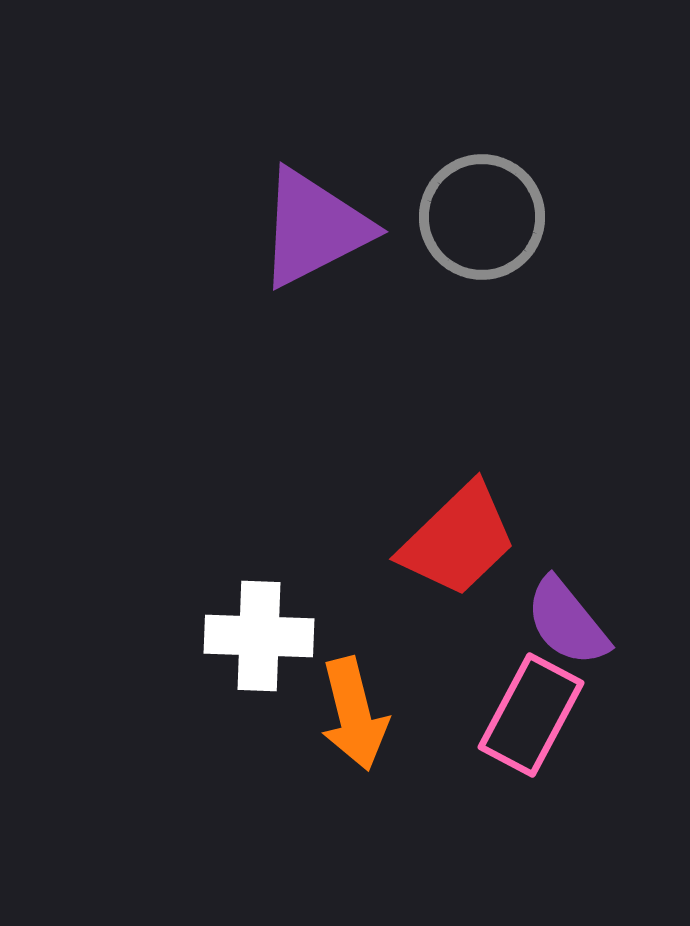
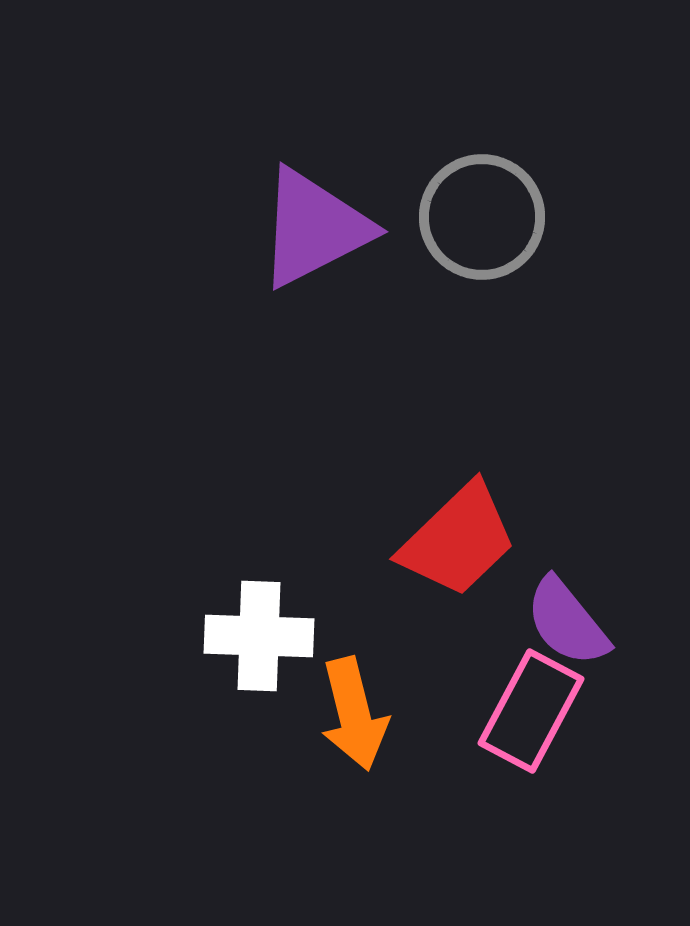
pink rectangle: moved 4 px up
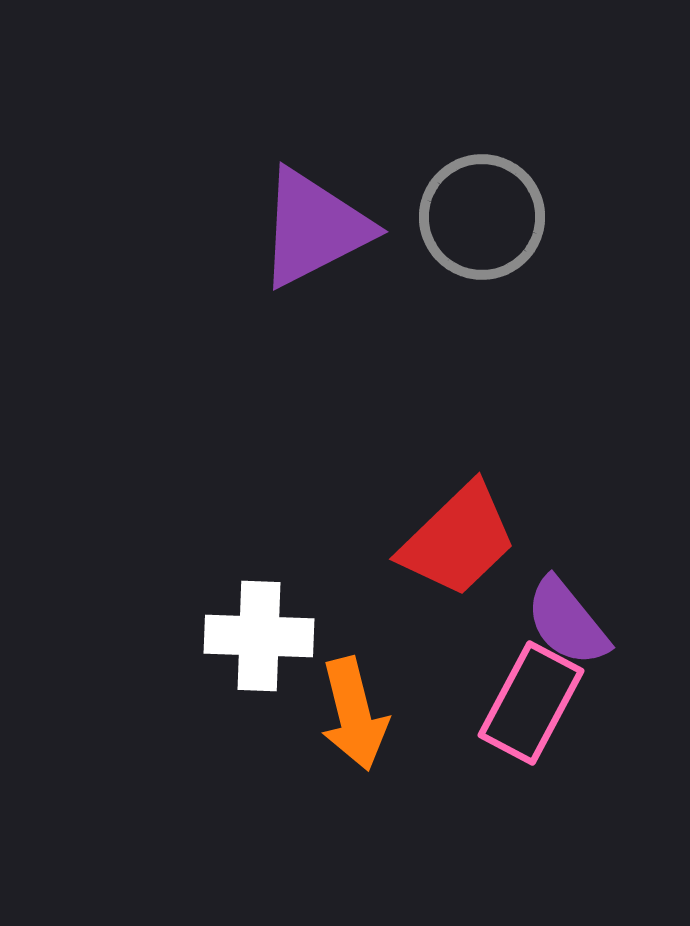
pink rectangle: moved 8 px up
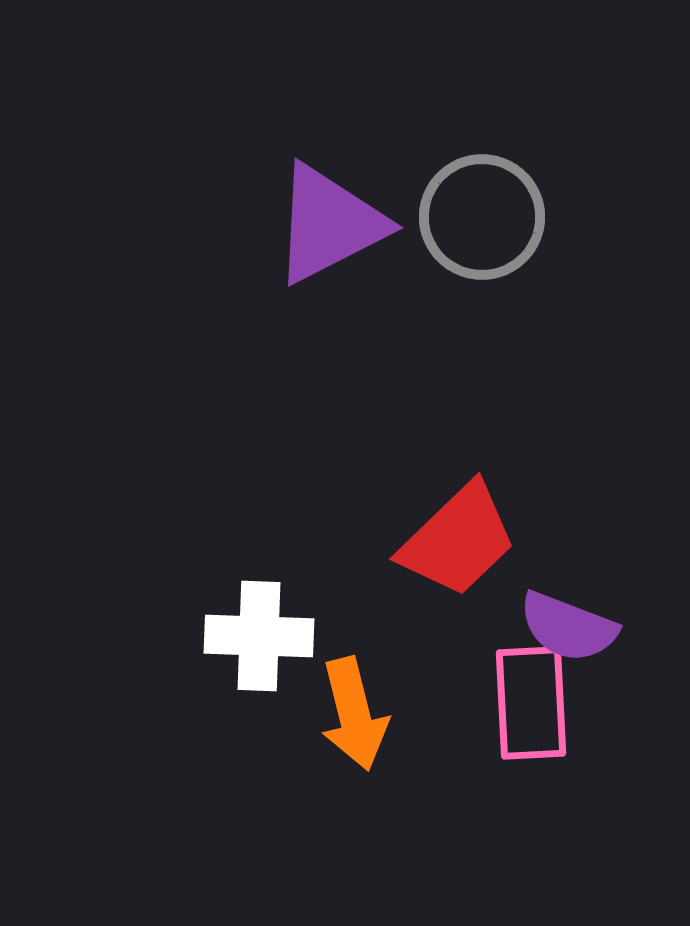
purple triangle: moved 15 px right, 4 px up
purple semicircle: moved 1 px right, 5 px down; rotated 30 degrees counterclockwise
pink rectangle: rotated 31 degrees counterclockwise
